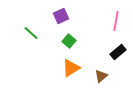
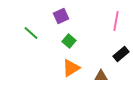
black rectangle: moved 3 px right, 2 px down
brown triangle: rotated 40 degrees clockwise
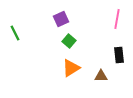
purple square: moved 3 px down
pink line: moved 1 px right, 2 px up
green line: moved 16 px left; rotated 21 degrees clockwise
black rectangle: moved 2 px left, 1 px down; rotated 56 degrees counterclockwise
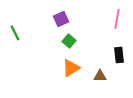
brown triangle: moved 1 px left
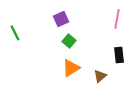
brown triangle: rotated 40 degrees counterclockwise
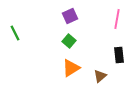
purple square: moved 9 px right, 3 px up
